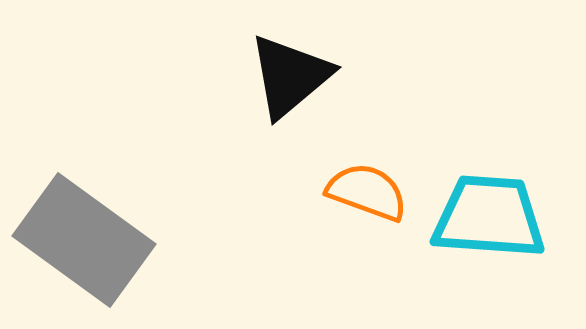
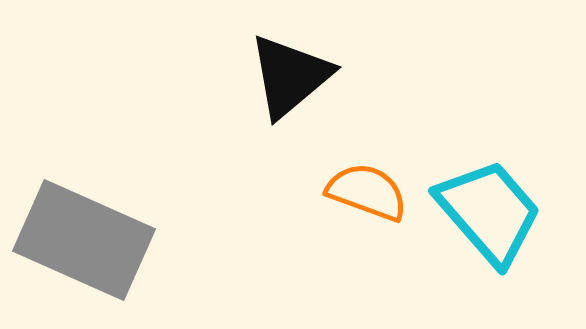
cyan trapezoid: moved 5 px up; rotated 45 degrees clockwise
gray rectangle: rotated 12 degrees counterclockwise
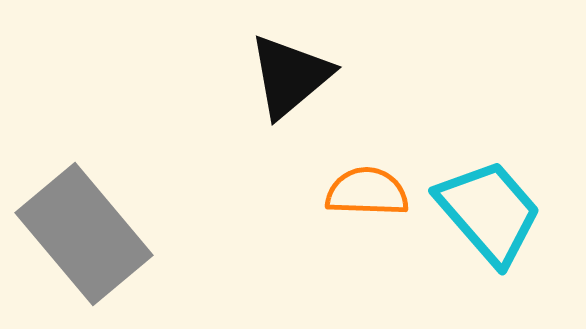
orange semicircle: rotated 18 degrees counterclockwise
gray rectangle: moved 6 px up; rotated 26 degrees clockwise
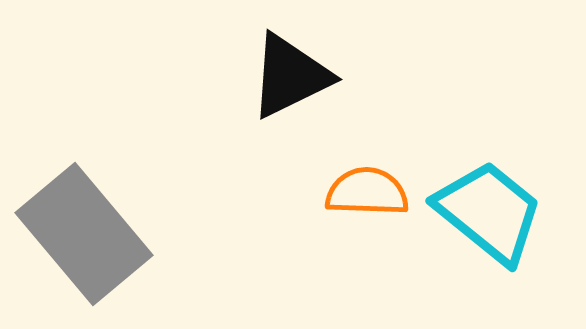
black triangle: rotated 14 degrees clockwise
cyan trapezoid: rotated 10 degrees counterclockwise
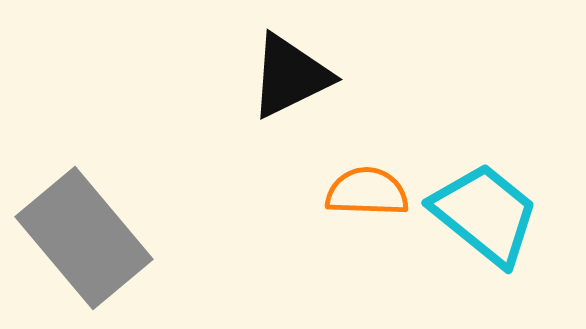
cyan trapezoid: moved 4 px left, 2 px down
gray rectangle: moved 4 px down
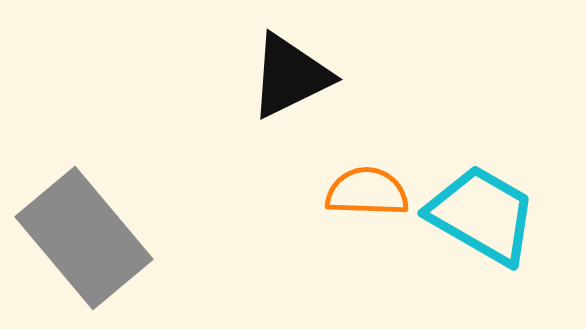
cyan trapezoid: moved 3 px left, 1 px down; rotated 9 degrees counterclockwise
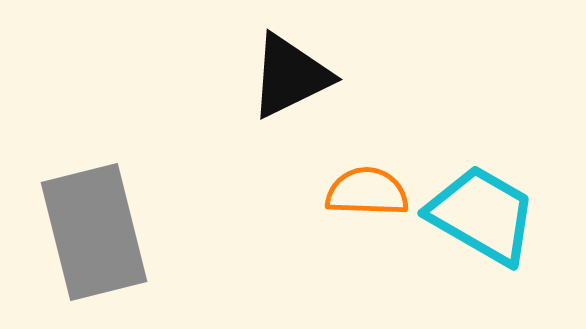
gray rectangle: moved 10 px right, 6 px up; rotated 26 degrees clockwise
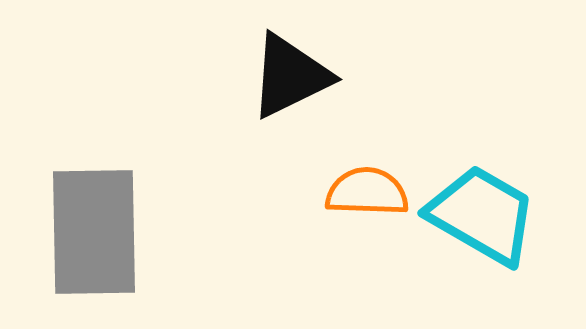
gray rectangle: rotated 13 degrees clockwise
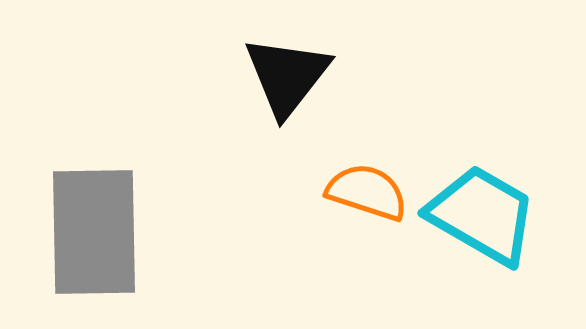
black triangle: moved 3 px left; rotated 26 degrees counterclockwise
orange semicircle: rotated 16 degrees clockwise
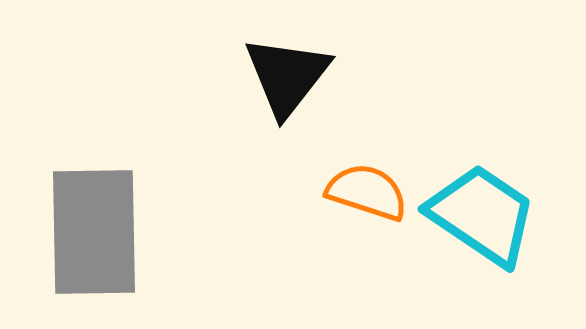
cyan trapezoid: rotated 4 degrees clockwise
